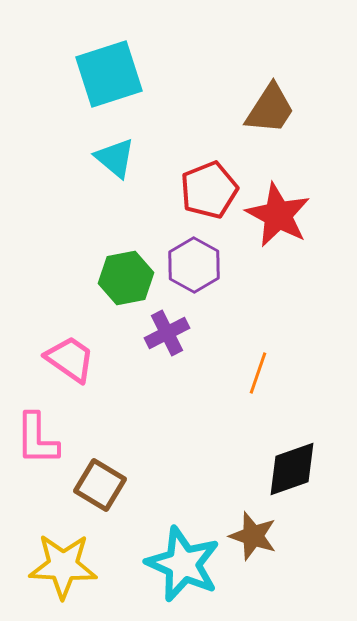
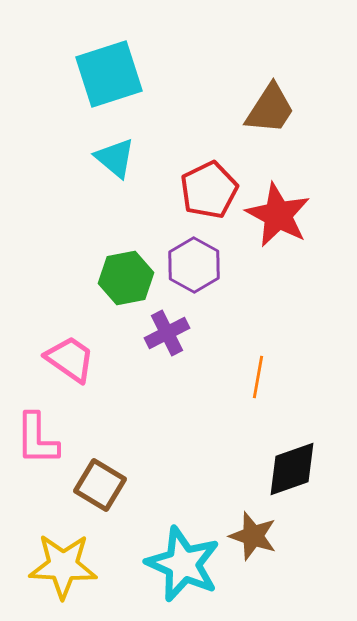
red pentagon: rotated 4 degrees counterclockwise
orange line: moved 4 px down; rotated 9 degrees counterclockwise
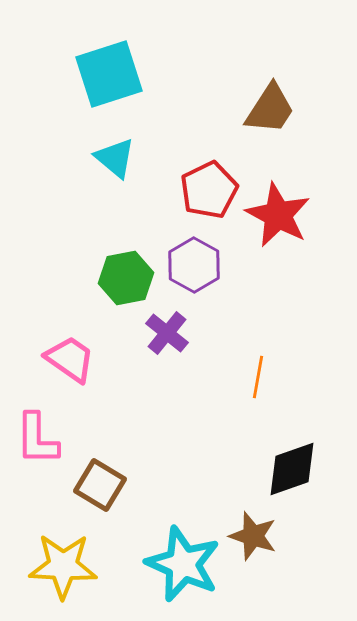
purple cross: rotated 24 degrees counterclockwise
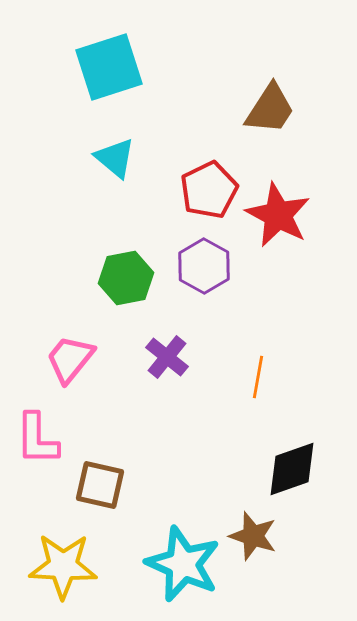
cyan square: moved 7 px up
purple hexagon: moved 10 px right, 1 px down
purple cross: moved 24 px down
pink trapezoid: rotated 86 degrees counterclockwise
brown square: rotated 18 degrees counterclockwise
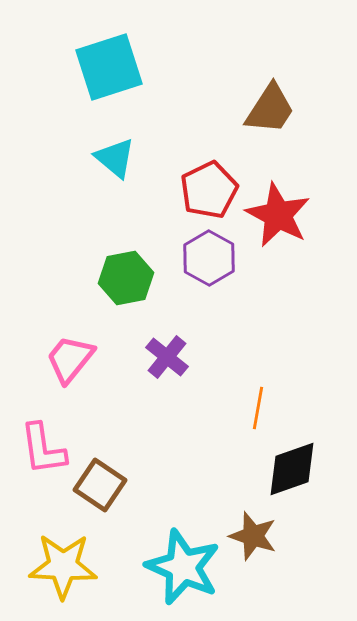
purple hexagon: moved 5 px right, 8 px up
orange line: moved 31 px down
pink L-shape: moved 6 px right, 10 px down; rotated 8 degrees counterclockwise
brown square: rotated 21 degrees clockwise
cyan star: moved 3 px down
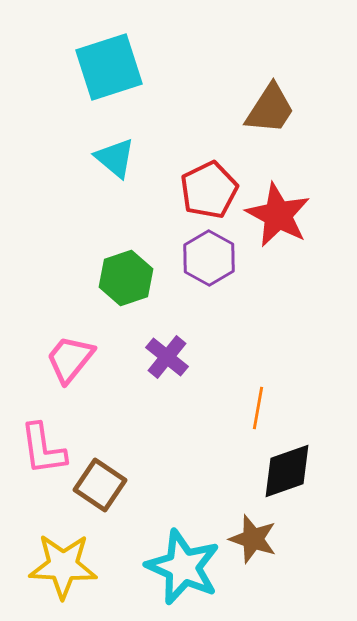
green hexagon: rotated 8 degrees counterclockwise
black diamond: moved 5 px left, 2 px down
brown star: moved 3 px down
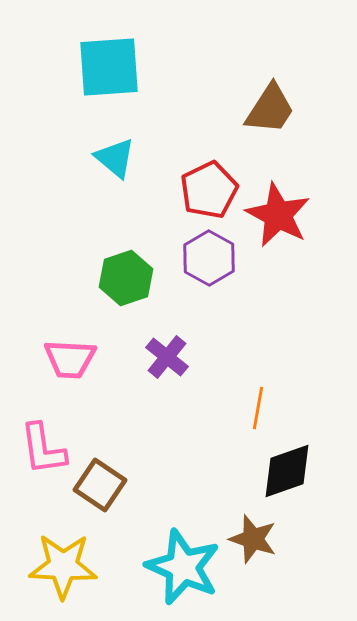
cyan square: rotated 14 degrees clockwise
pink trapezoid: rotated 126 degrees counterclockwise
